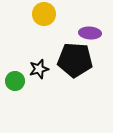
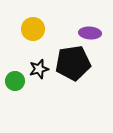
yellow circle: moved 11 px left, 15 px down
black pentagon: moved 2 px left, 3 px down; rotated 12 degrees counterclockwise
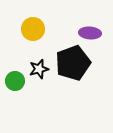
black pentagon: rotated 12 degrees counterclockwise
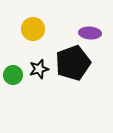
green circle: moved 2 px left, 6 px up
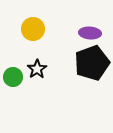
black pentagon: moved 19 px right
black star: moved 2 px left; rotated 18 degrees counterclockwise
green circle: moved 2 px down
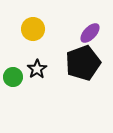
purple ellipse: rotated 50 degrees counterclockwise
black pentagon: moved 9 px left
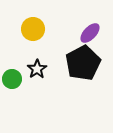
black pentagon: rotated 8 degrees counterclockwise
green circle: moved 1 px left, 2 px down
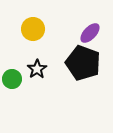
black pentagon: rotated 24 degrees counterclockwise
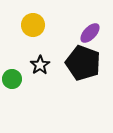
yellow circle: moved 4 px up
black star: moved 3 px right, 4 px up
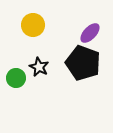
black star: moved 1 px left, 2 px down; rotated 12 degrees counterclockwise
green circle: moved 4 px right, 1 px up
